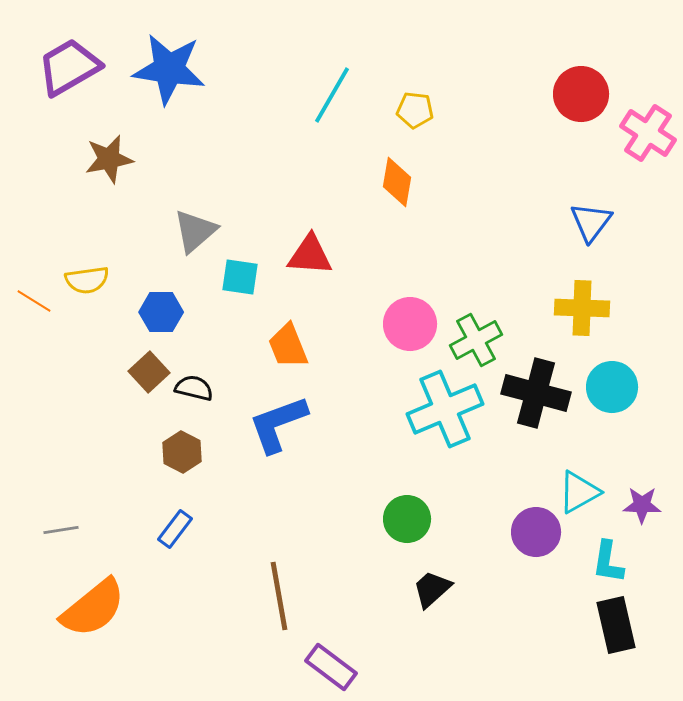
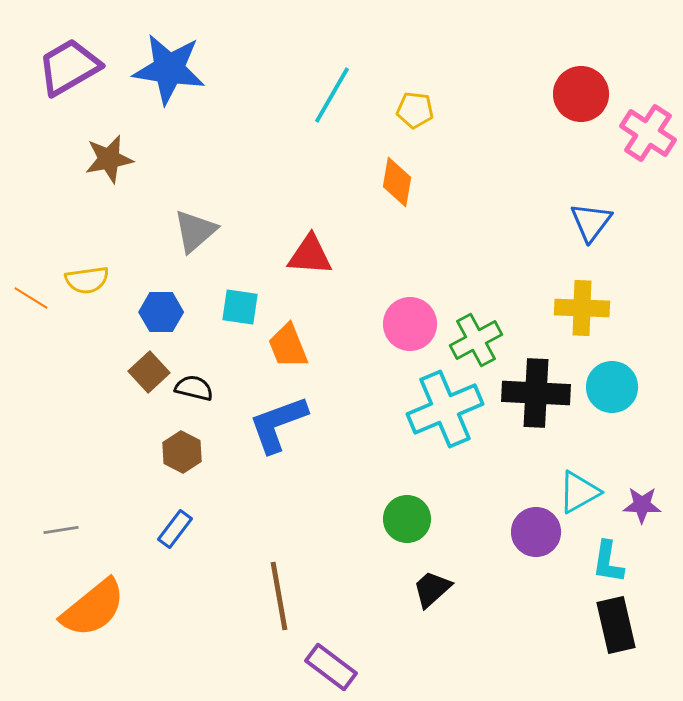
cyan square: moved 30 px down
orange line: moved 3 px left, 3 px up
black cross: rotated 12 degrees counterclockwise
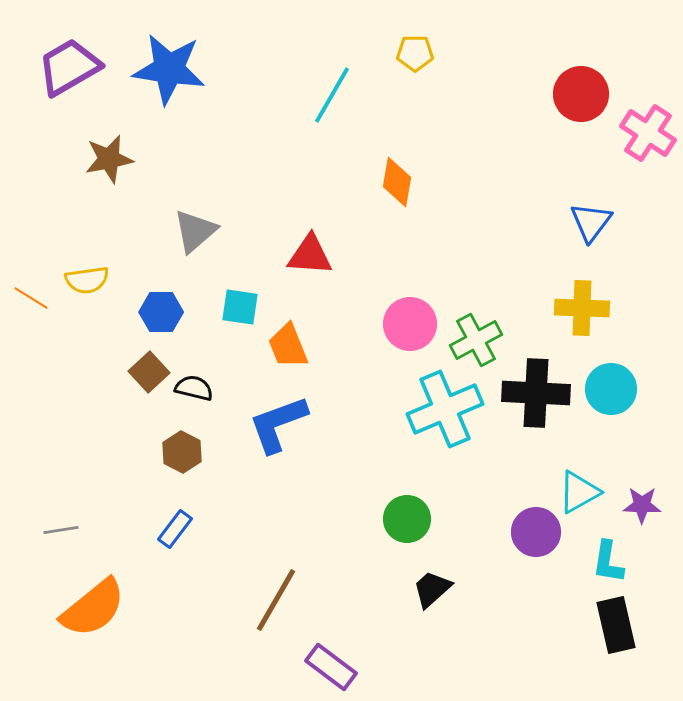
yellow pentagon: moved 57 px up; rotated 6 degrees counterclockwise
cyan circle: moved 1 px left, 2 px down
brown line: moved 3 px left, 4 px down; rotated 40 degrees clockwise
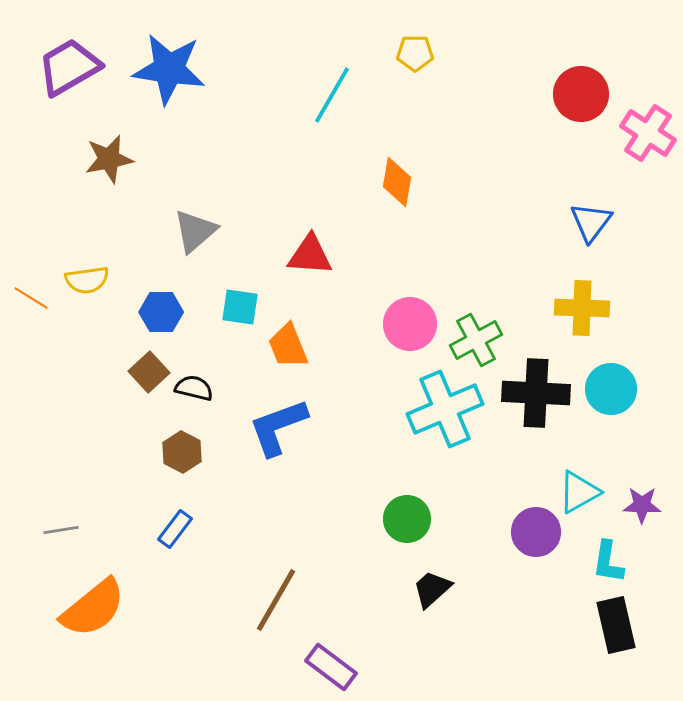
blue L-shape: moved 3 px down
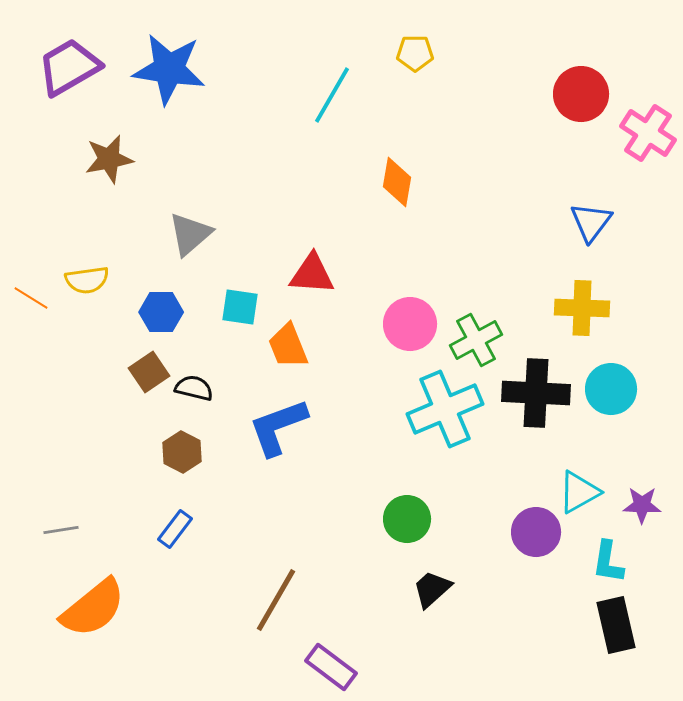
gray triangle: moved 5 px left, 3 px down
red triangle: moved 2 px right, 19 px down
brown square: rotated 9 degrees clockwise
